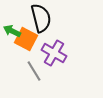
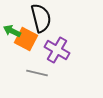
purple cross: moved 3 px right, 3 px up
gray line: moved 3 px right, 2 px down; rotated 45 degrees counterclockwise
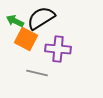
black semicircle: rotated 108 degrees counterclockwise
green arrow: moved 3 px right, 10 px up
purple cross: moved 1 px right, 1 px up; rotated 25 degrees counterclockwise
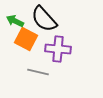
black semicircle: moved 3 px right, 1 px down; rotated 100 degrees counterclockwise
gray line: moved 1 px right, 1 px up
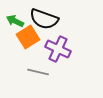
black semicircle: rotated 28 degrees counterclockwise
orange square: moved 2 px right, 2 px up; rotated 30 degrees clockwise
purple cross: rotated 20 degrees clockwise
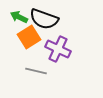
green arrow: moved 4 px right, 4 px up
orange square: moved 1 px right
gray line: moved 2 px left, 1 px up
